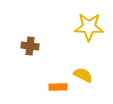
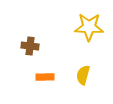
yellow semicircle: rotated 102 degrees counterclockwise
orange rectangle: moved 13 px left, 10 px up
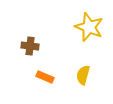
yellow star: rotated 20 degrees clockwise
orange rectangle: rotated 24 degrees clockwise
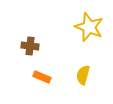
orange rectangle: moved 3 px left
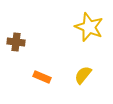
brown cross: moved 14 px left, 4 px up
yellow semicircle: rotated 24 degrees clockwise
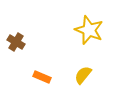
yellow star: moved 3 px down
brown cross: rotated 24 degrees clockwise
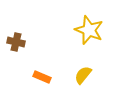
brown cross: rotated 18 degrees counterclockwise
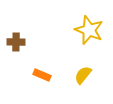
brown cross: rotated 12 degrees counterclockwise
orange rectangle: moved 2 px up
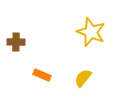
yellow star: moved 2 px right, 2 px down
yellow semicircle: moved 3 px down
